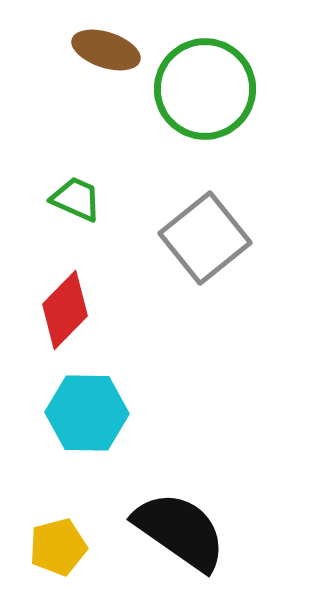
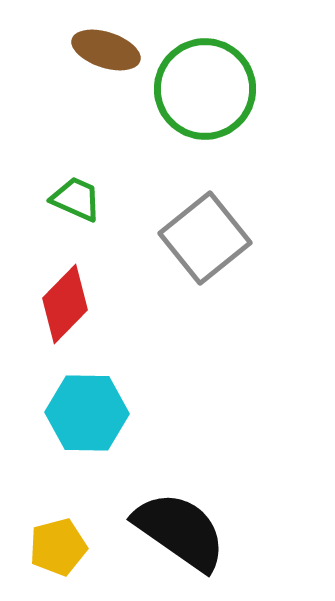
red diamond: moved 6 px up
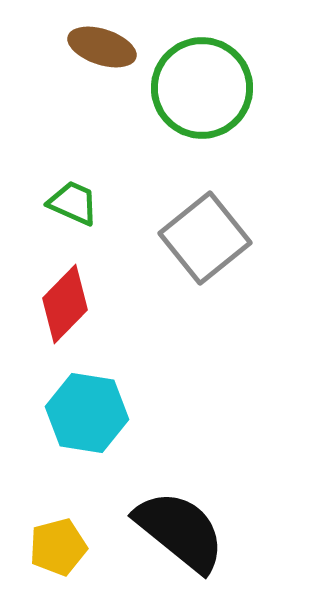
brown ellipse: moved 4 px left, 3 px up
green circle: moved 3 px left, 1 px up
green trapezoid: moved 3 px left, 4 px down
cyan hexagon: rotated 8 degrees clockwise
black semicircle: rotated 4 degrees clockwise
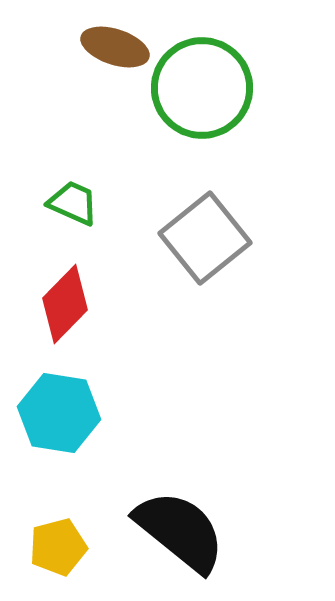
brown ellipse: moved 13 px right
cyan hexagon: moved 28 px left
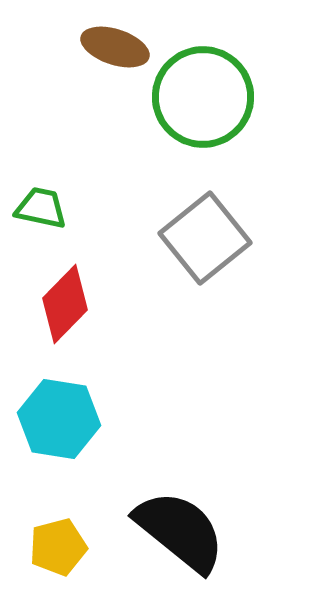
green circle: moved 1 px right, 9 px down
green trapezoid: moved 32 px left, 5 px down; rotated 12 degrees counterclockwise
cyan hexagon: moved 6 px down
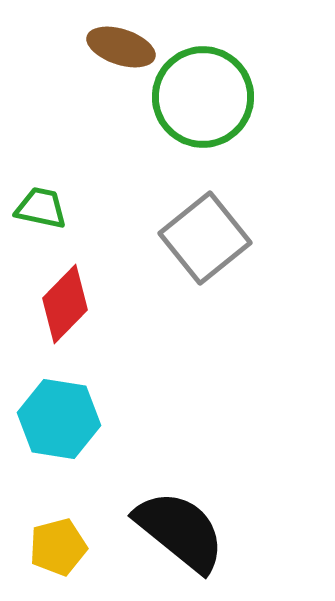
brown ellipse: moved 6 px right
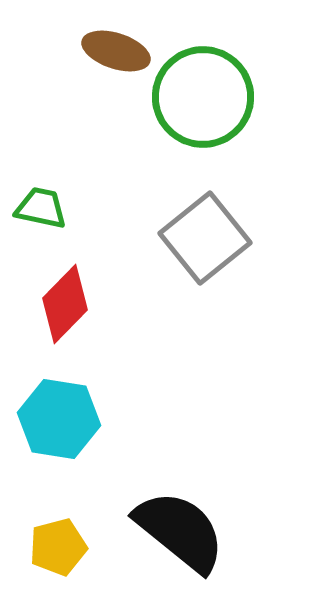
brown ellipse: moved 5 px left, 4 px down
